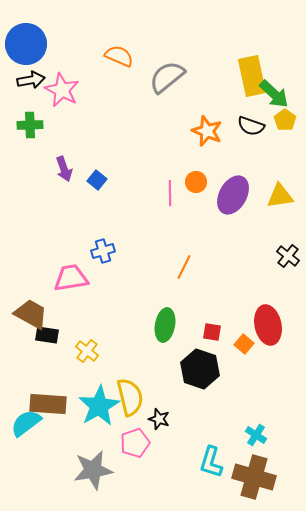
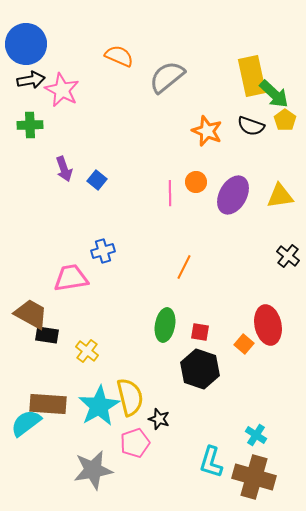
red square: moved 12 px left
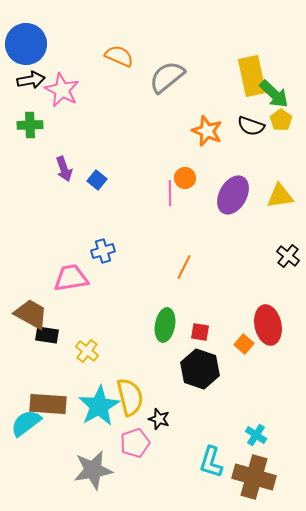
yellow pentagon: moved 4 px left
orange circle: moved 11 px left, 4 px up
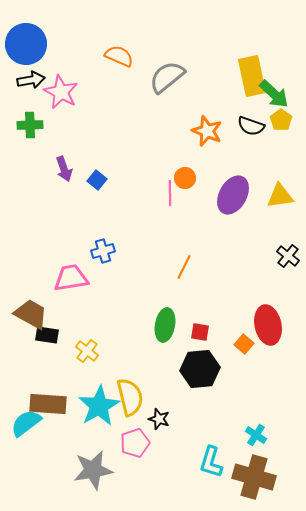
pink star: moved 1 px left, 2 px down
black hexagon: rotated 24 degrees counterclockwise
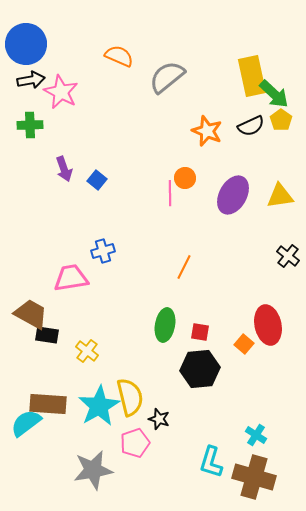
black semicircle: rotated 44 degrees counterclockwise
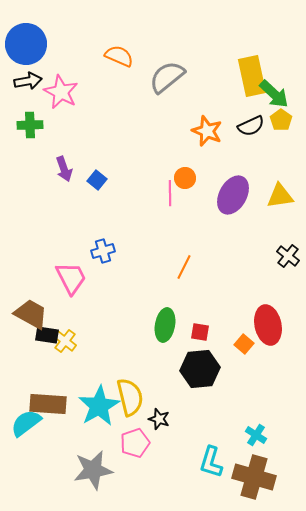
black arrow: moved 3 px left, 1 px down
pink trapezoid: rotated 72 degrees clockwise
yellow cross: moved 22 px left, 10 px up
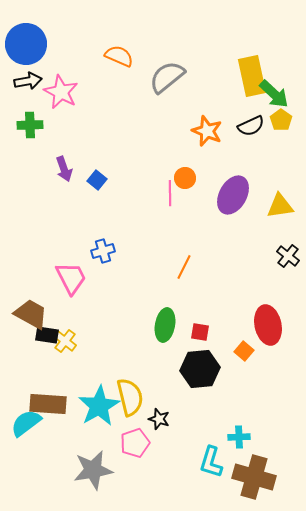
yellow triangle: moved 10 px down
orange square: moved 7 px down
cyan cross: moved 17 px left, 2 px down; rotated 35 degrees counterclockwise
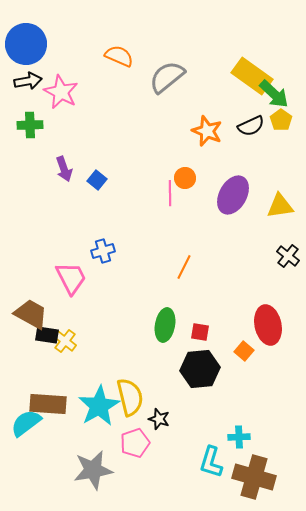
yellow rectangle: rotated 42 degrees counterclockwise
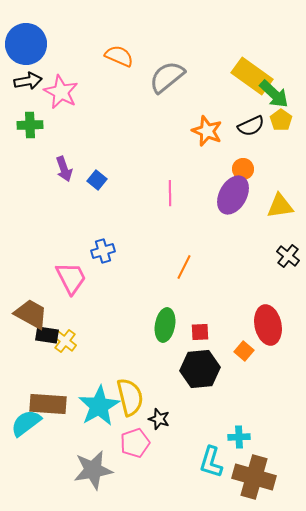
orange circle: moved 58 px right, 9 px up
red square: rotated 12 degrees counterclockwise
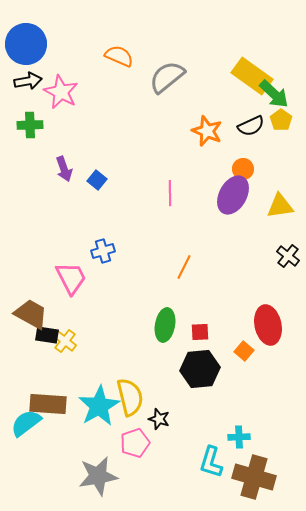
gray star: moved 5 px right, 6 px down
